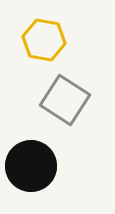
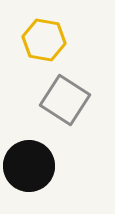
black circle: moved 2 px left
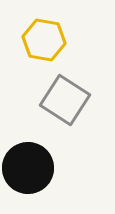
black circle: moved 1 px left, 2 px down
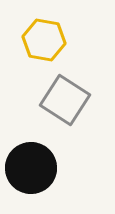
black circle: moved 3 px right
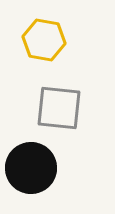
gray square: moved 6 px left, 8 px down; rotated 27 degrees counterclockwise
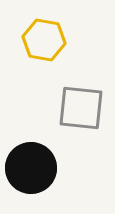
gray square: moved 22 px right
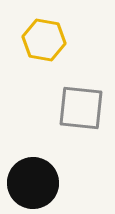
black circle: moved 2 px right, 15 px down
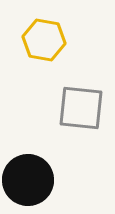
black circle: moved 5 px left, 3 px up
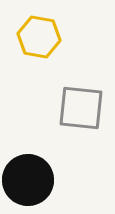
yellow hexagon: moved 5 px left, 3 px up
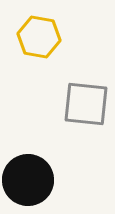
gray square: moved 5 px right, 4 px up
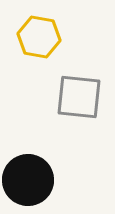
gray square: moved 7 px left, 7 px up
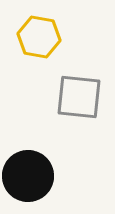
black circle: moved 4 px up
